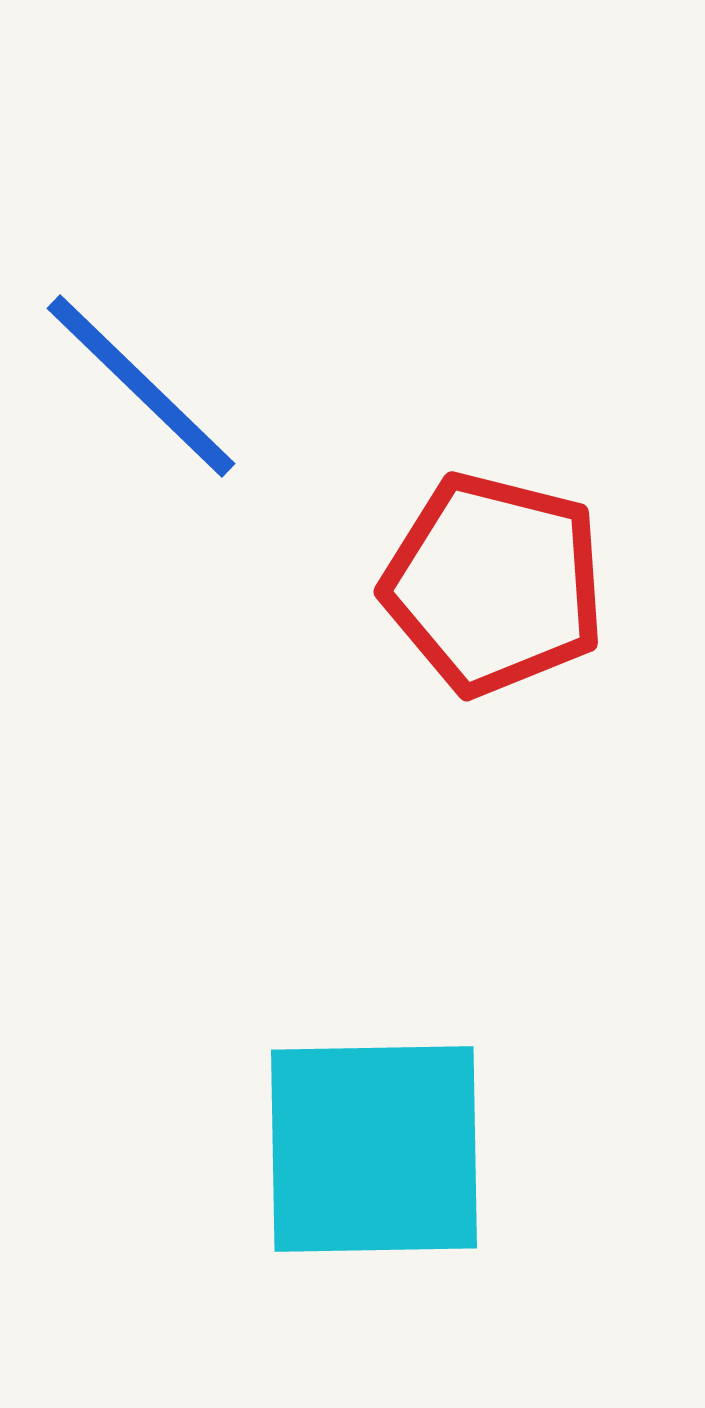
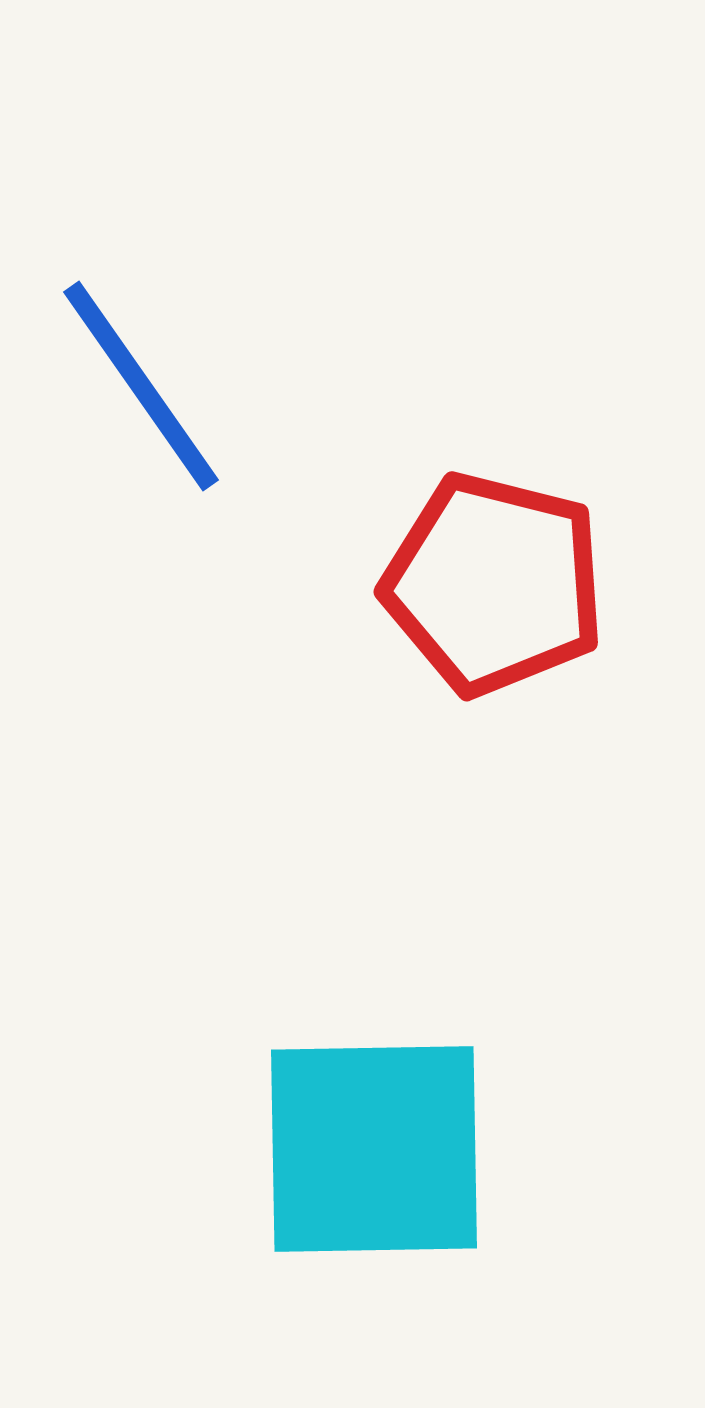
blue line: rotated 11 degrees clockwise
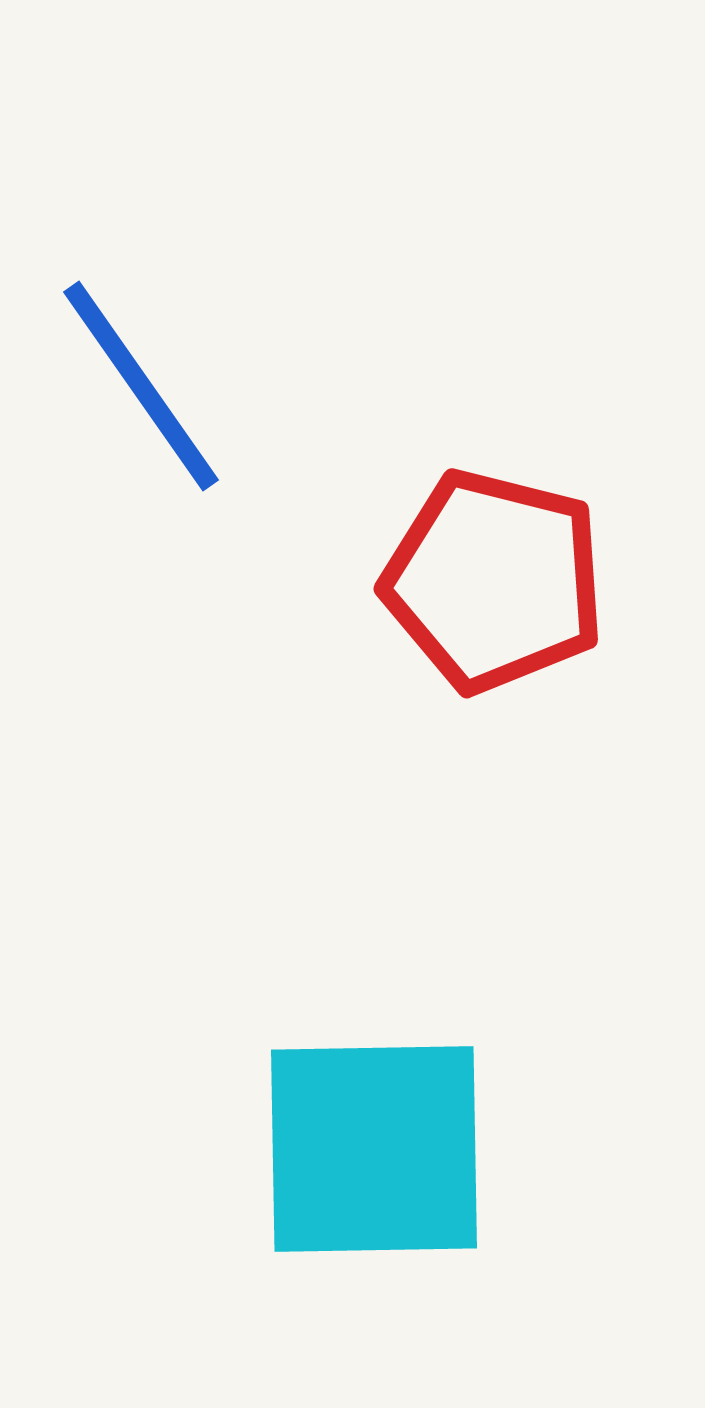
red pentagon: moved 3 px up
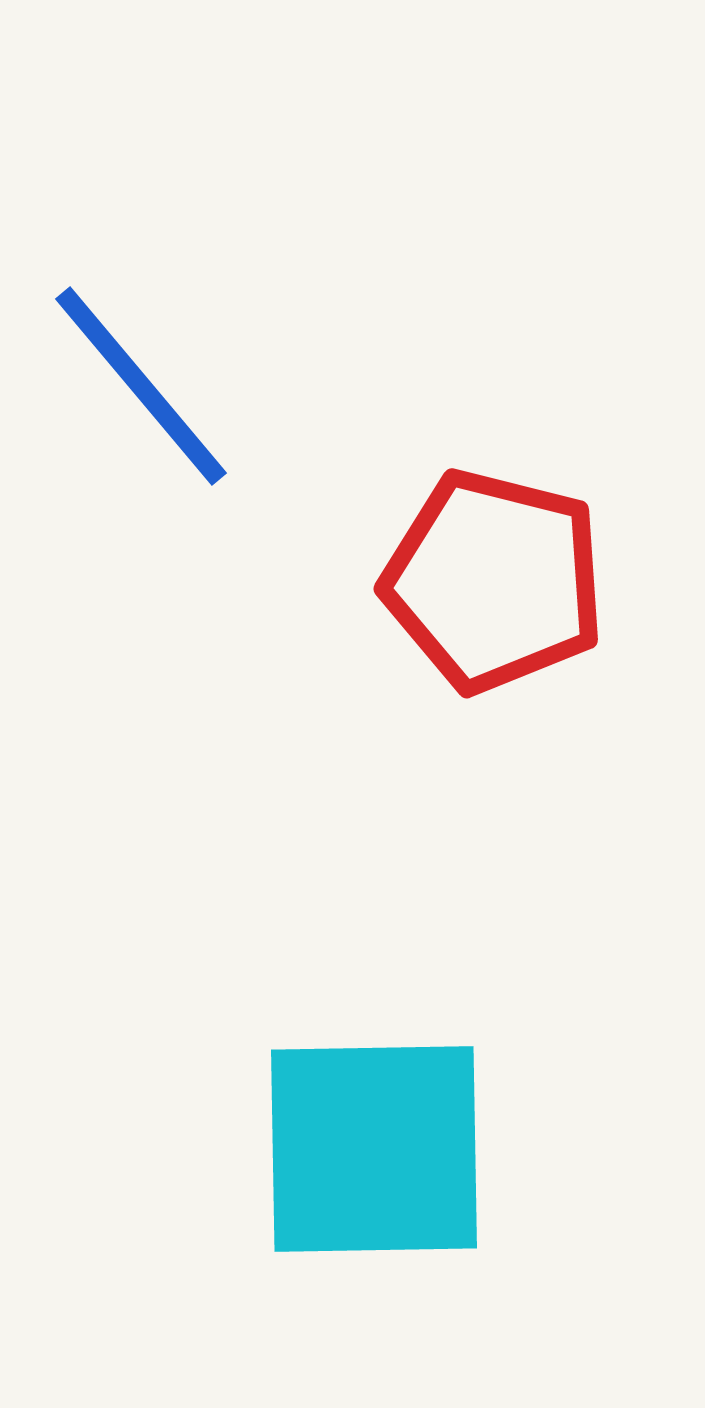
blue line: rotated 5 degrees counterclockwise
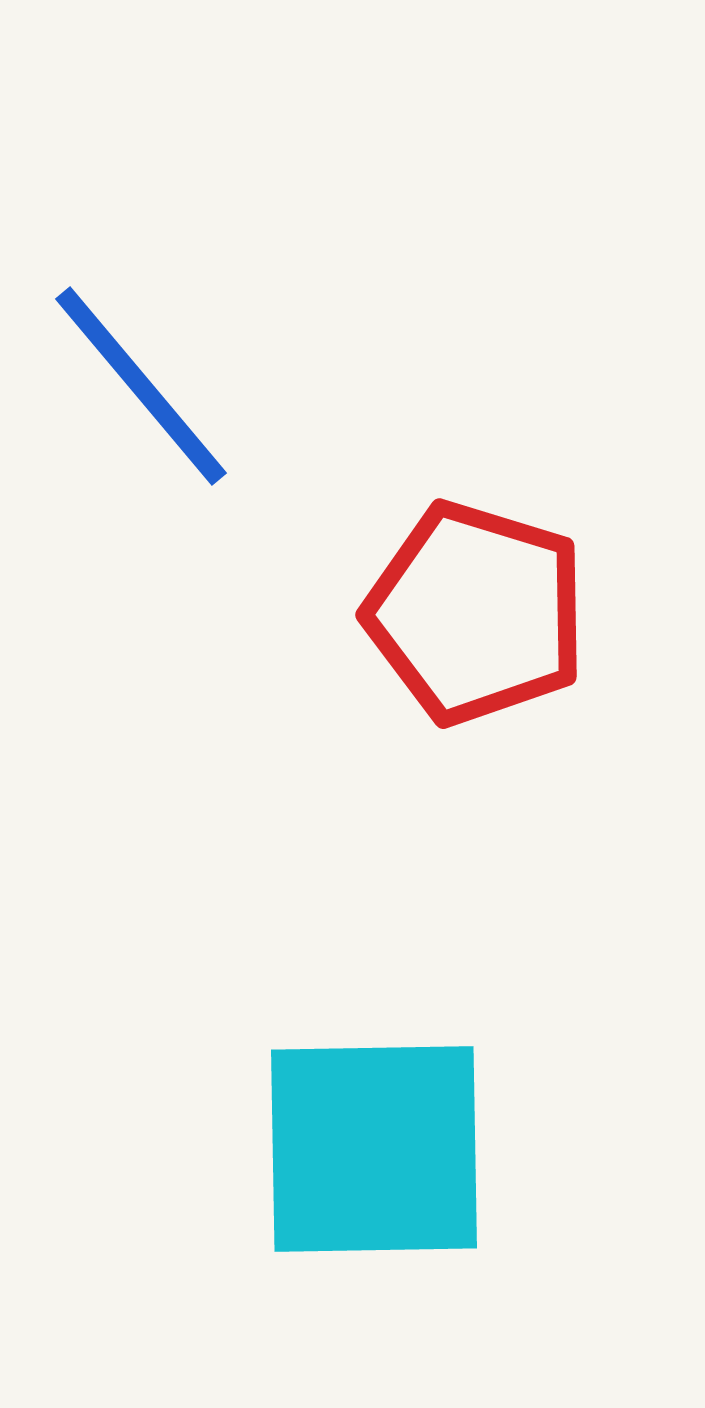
red pentagon: moved 18 px left, 32 px down; rotated 3 degrees clockwise
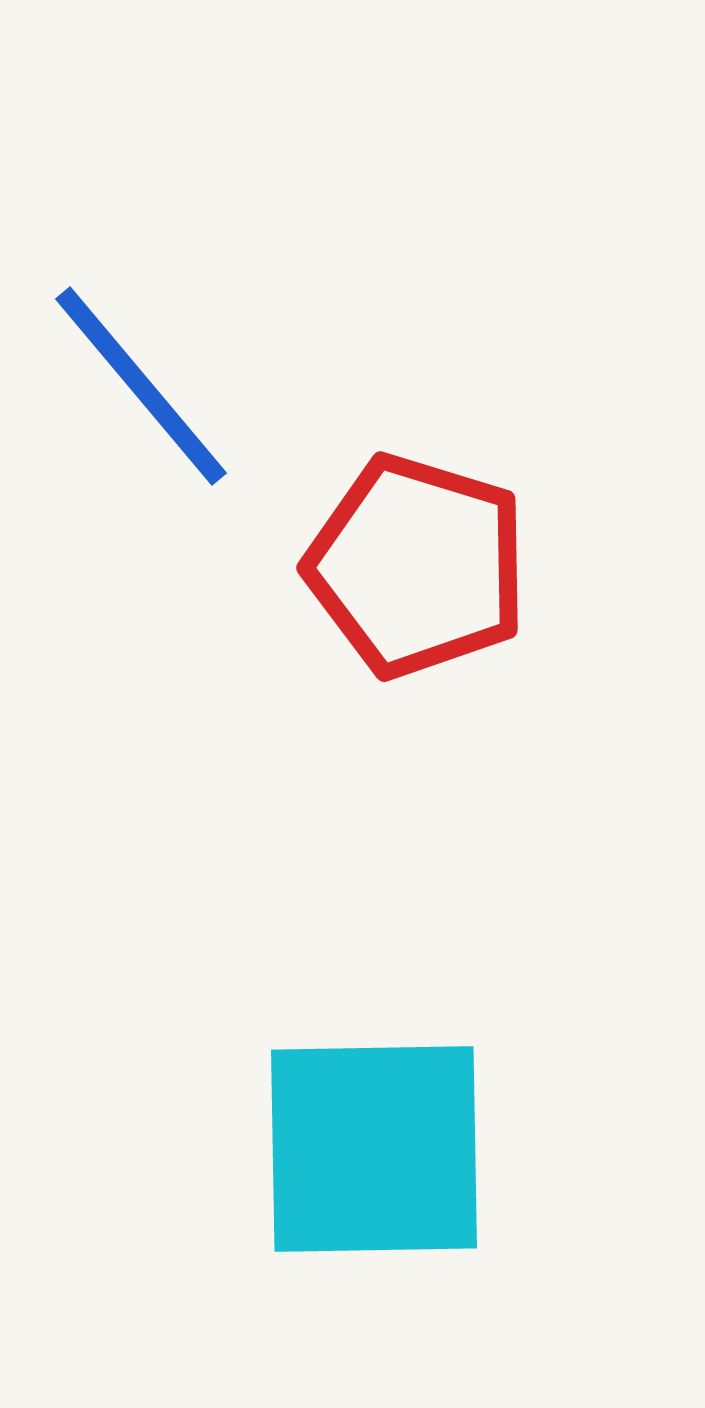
red pentagon: moved 59 px left, 47 px up
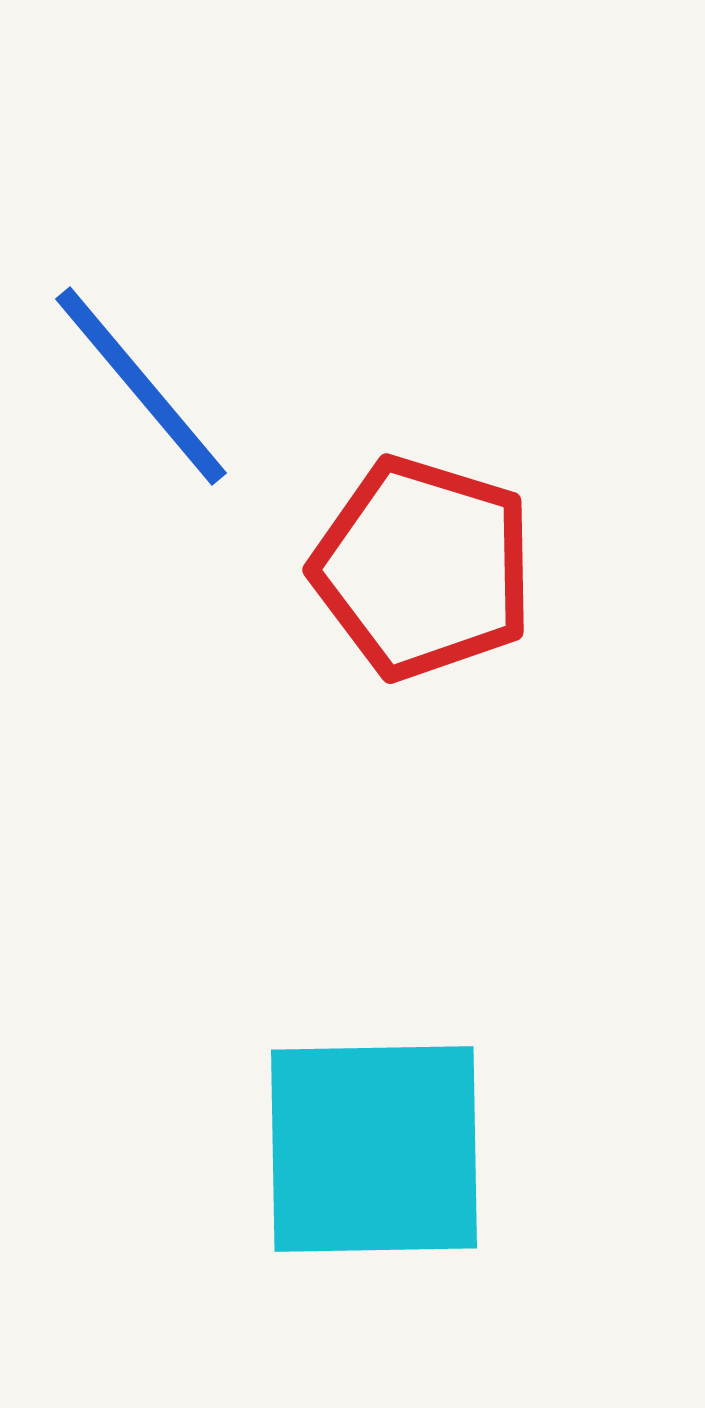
red pentagon: moved 6 px right, 2 px down
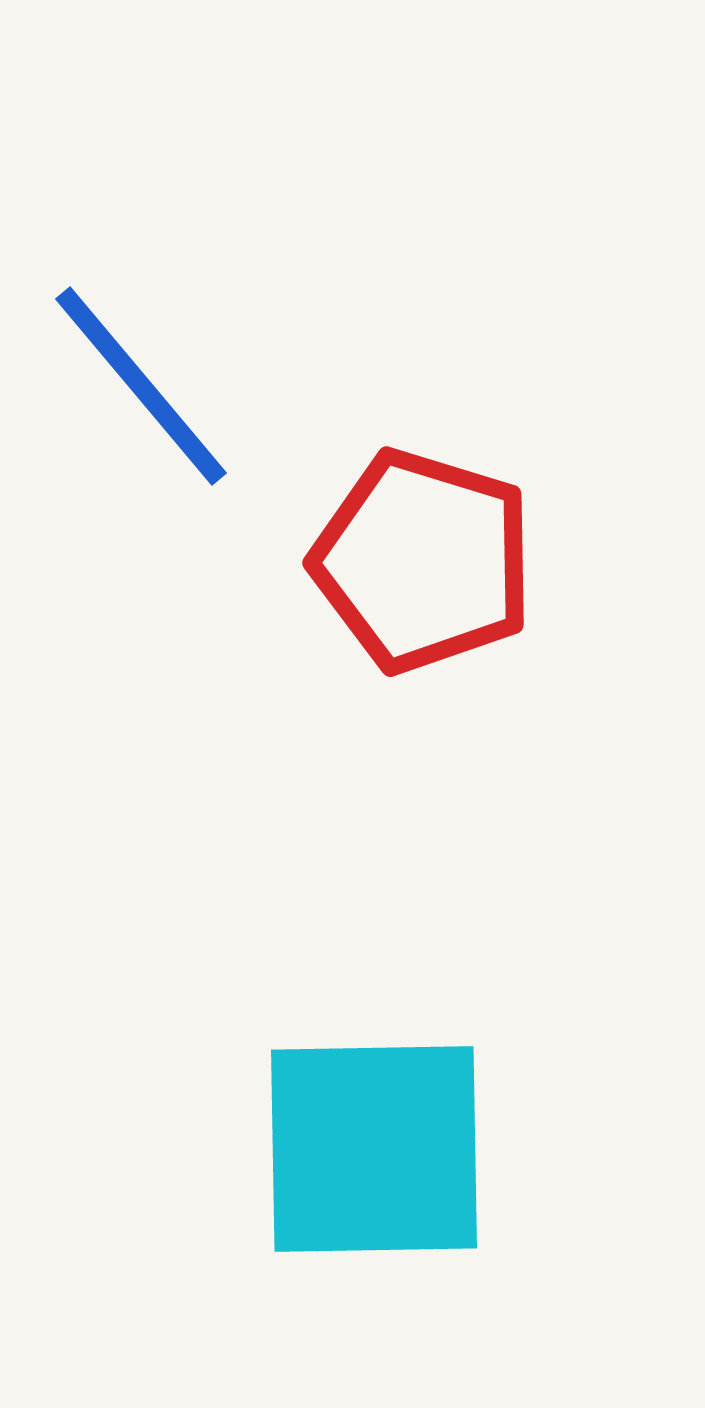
red pentagon: moved 7 px up
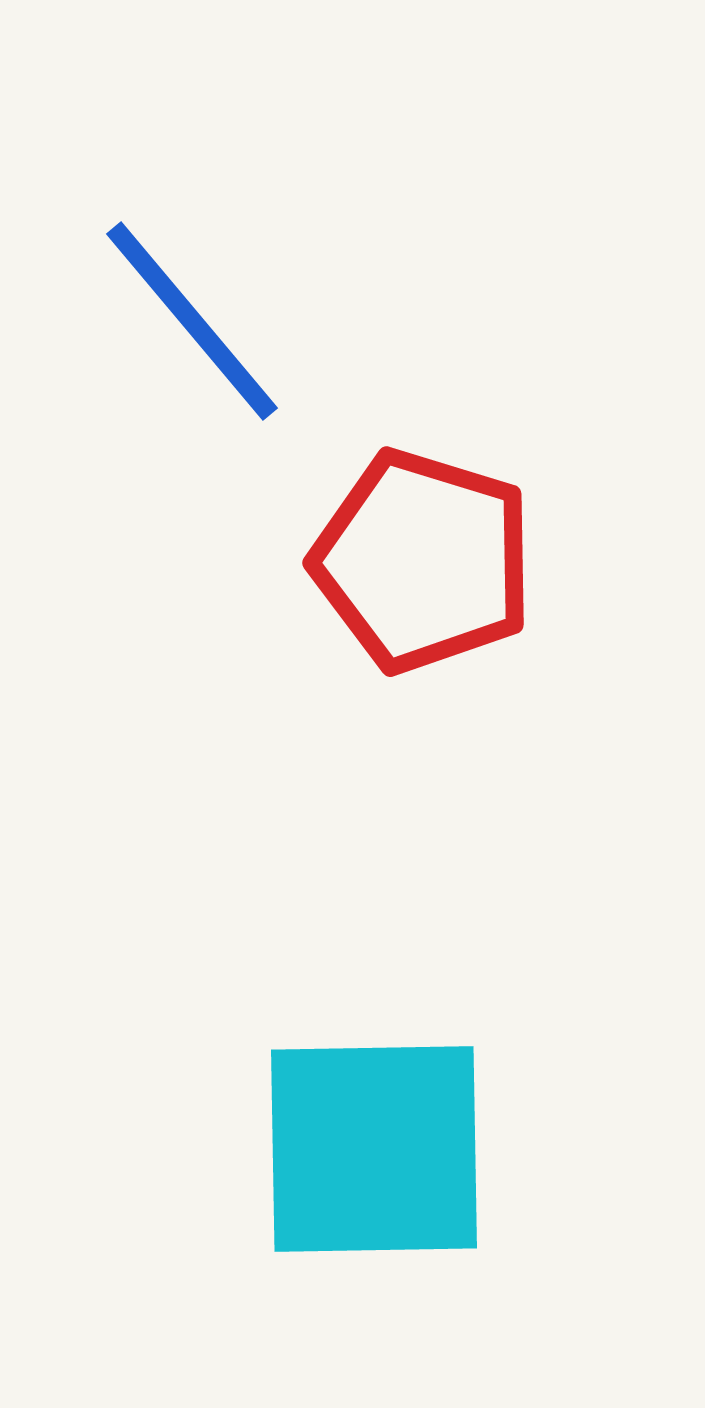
blue line: moved 51 px right, 65 px up
